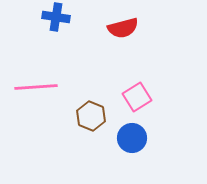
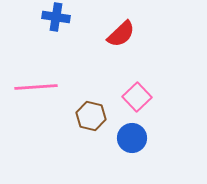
red semicircle: moved 2 px left, 6 px down; rotated 28 degrees counterclockwise
pink square: rotated 12 degrees counterclockwise
brown hexagon: rotated 8 degrees counterclockwise
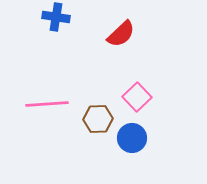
pink line: moved 11 px right, 17 px down
brown hexagon: moved 7 px right, 3 px down; rotated 16 degrees counterclockwise
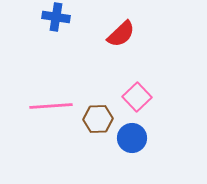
pink line: moved 4 px right, 2 px down
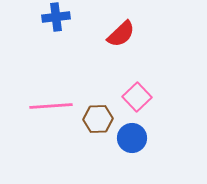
blue cross: rotated 16 degrees counterclockwise
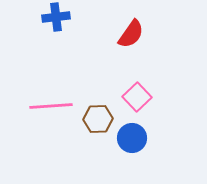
red semicircle: moved 10 px right; rotated 12 degrees counterclockwise
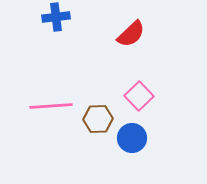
red semicircle: rotated 12 degrees clockwise
pink square: moved 2 px right, 1 px up
